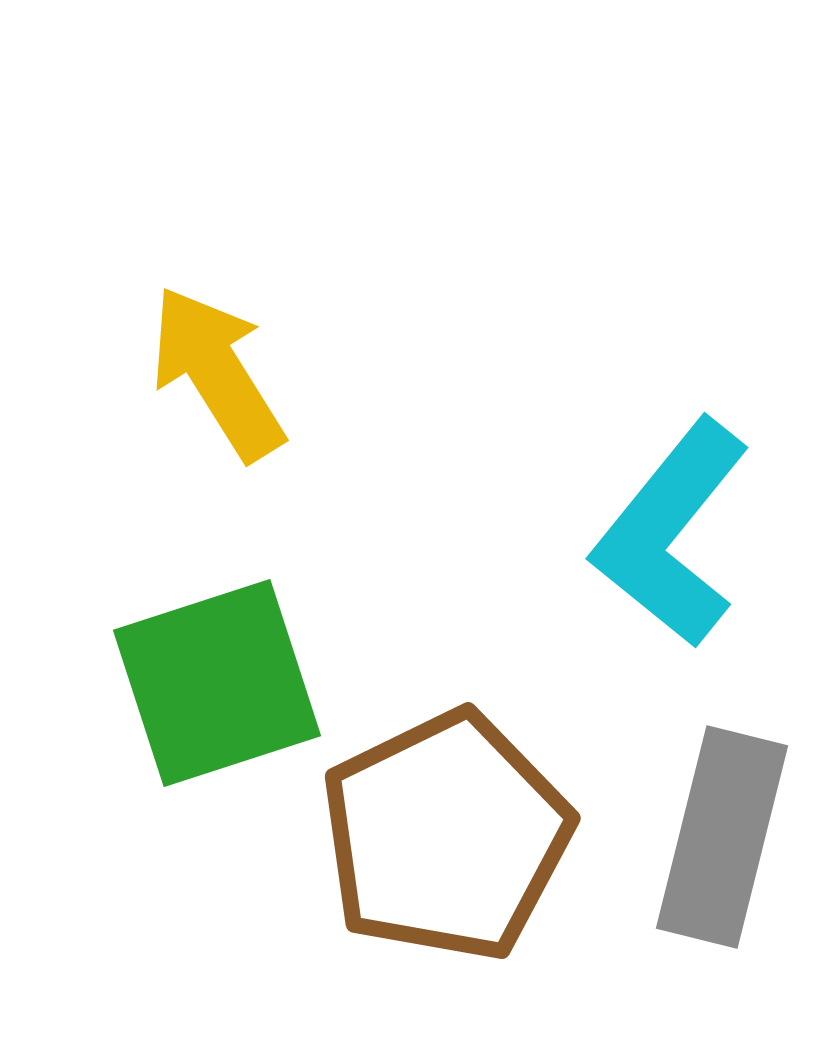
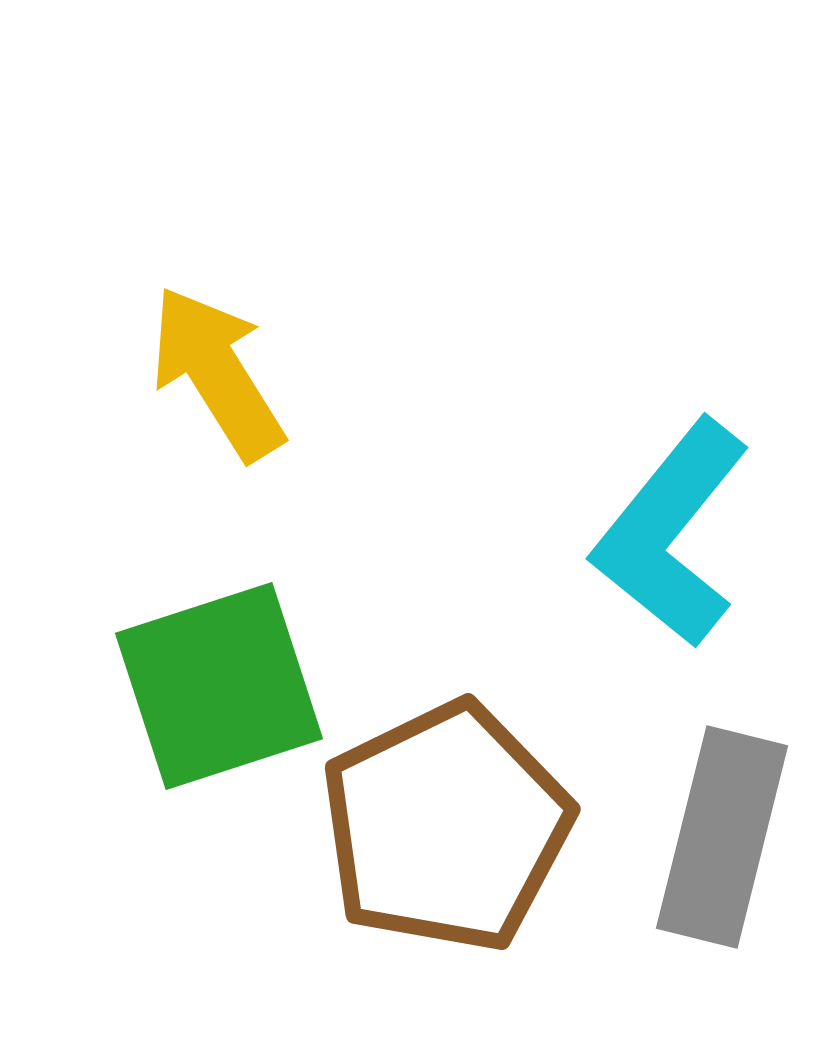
green square: moved 2 px right, 3 px down
brown pentagon: moved 9 px up
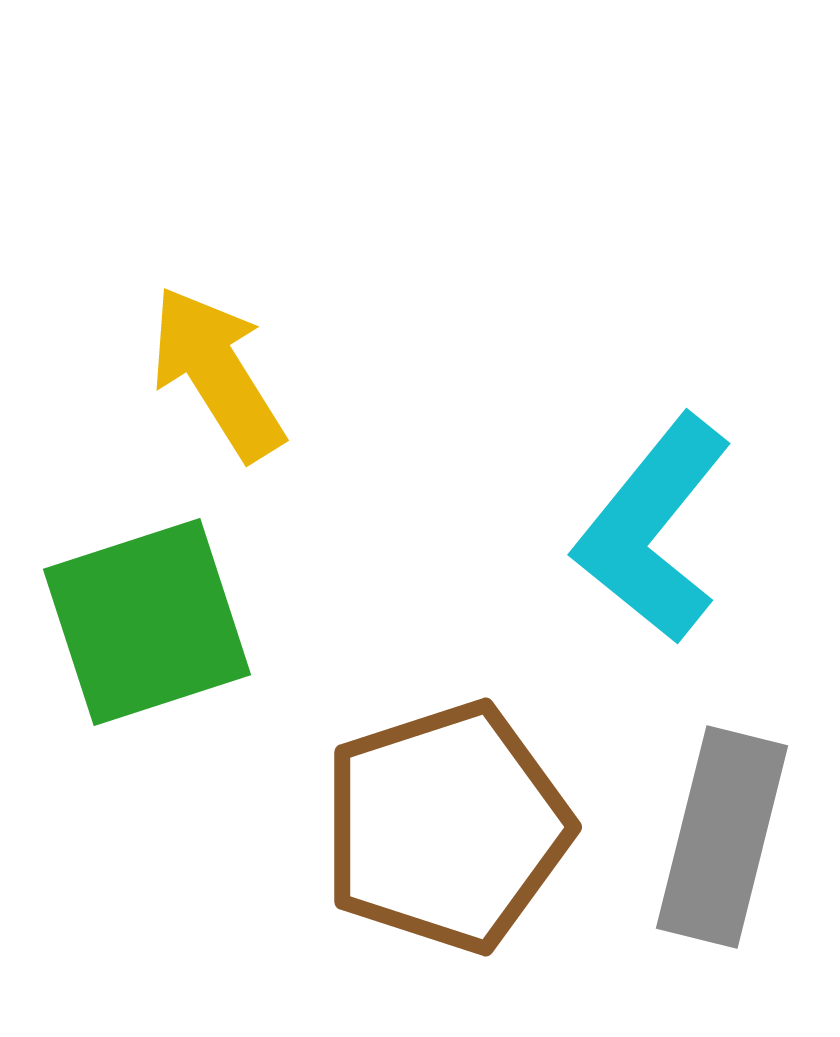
cyan L-shape: moved 18 px left, 4 px up
green square: moved 72 px left, 64 px up
brown pentagon: rotated 8 degrees clockwise
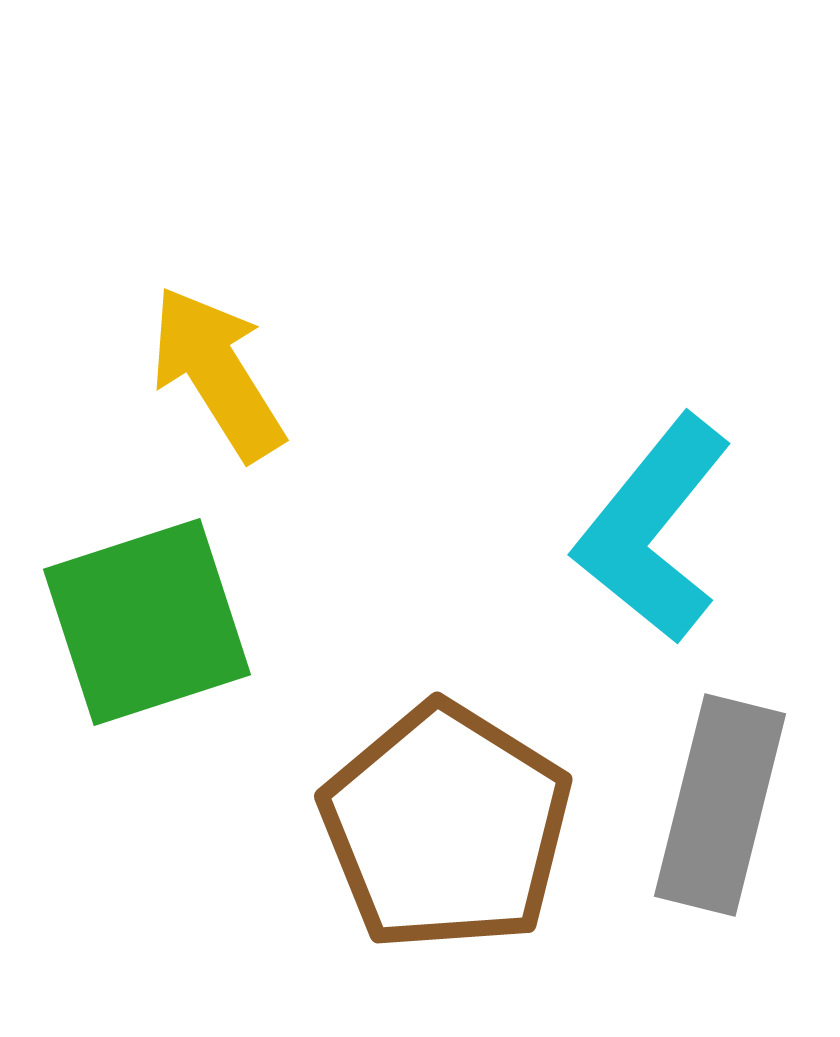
brown pentagon: rotated 22 degrees counterclockwise
gray rectangle: moved 2 px left, 32 px up
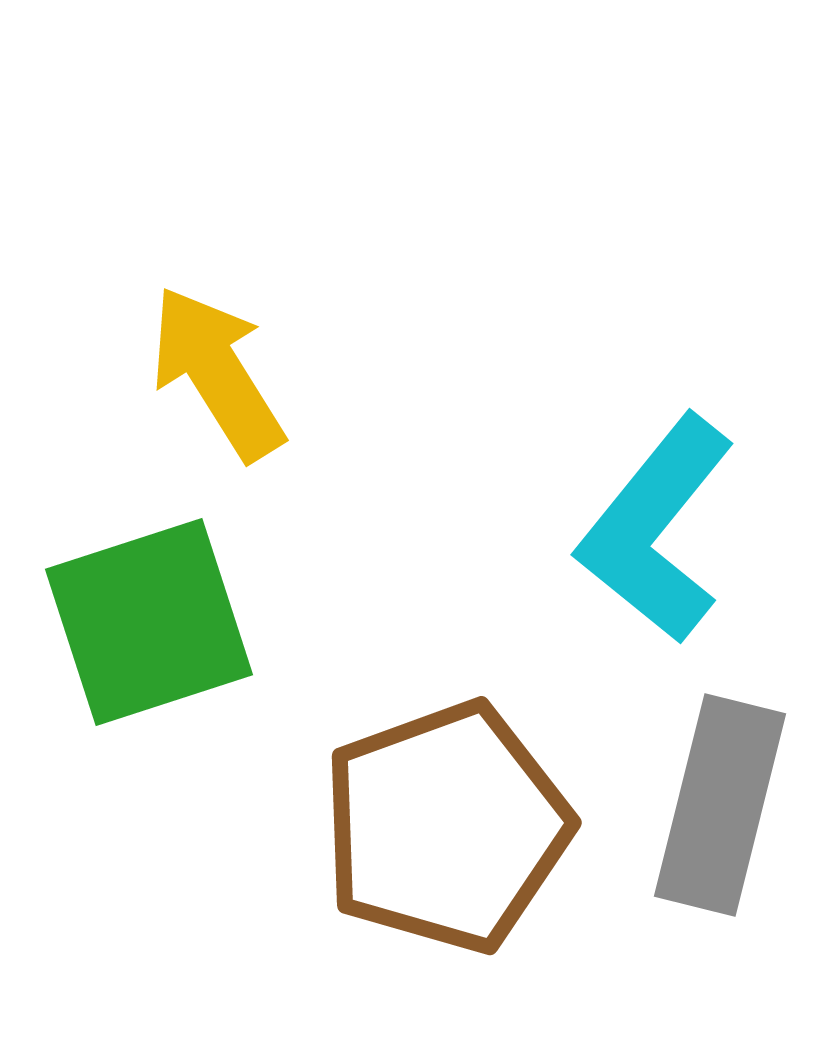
cyan L-shape: moved 3 px right
green square: moved 2 px right
brown pentagon: rotated 20 degrees clockwise
